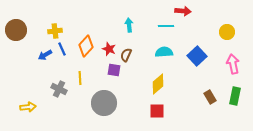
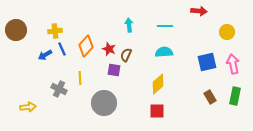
red arrow: moved 16 px right
cyan line: moved 1 px left
blue square: moved 10 px right, 6 px down; rotated 30 degrees clockwise
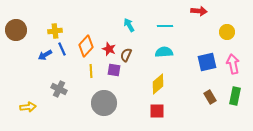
cyan arrow: rotated 24 degrees counterclockwise
yellow line: moved 11 px right, 7 px up
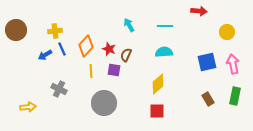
brown rectangle: moved 2 px left, 2 px down
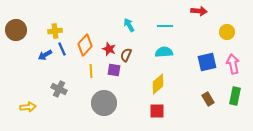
orange diamond: moved 1 px left, 1 px up
